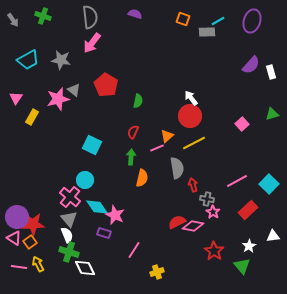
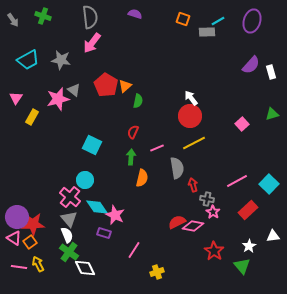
orange triangle at (167, 136): moved 42 px left, 50 px up
green cross at (69, 252): rotated 18 degrees clockwise
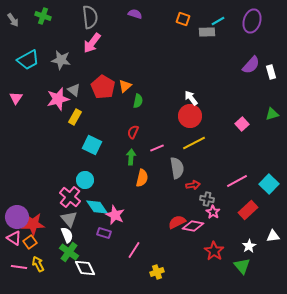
red pentagon at (106, 85): moved 3 px left, 2 px down
yellow rectangle at (32, 117): moved 43 px right
red arrow at (193, 185): rotated 96 degrees clockwise
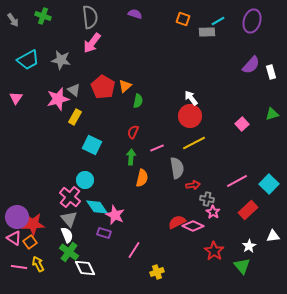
pink diamond at (193, 226): rotated 15 degrees clockwise
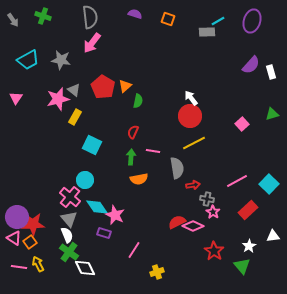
orange square at (183, 19): moved 15 px left
pink line at (157, 148): moved 4 px left, 3 px down; rotated 32 degrees clockwise
orange semicircle at (142, 178): moved 3 px left, 1 px down; rotated 66 degrees clockwise
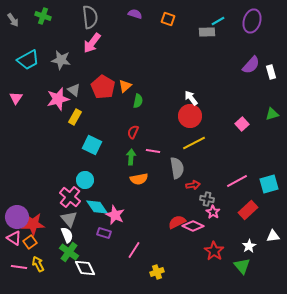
cyan square at (269, 184): rotated 30 degrees clockwise
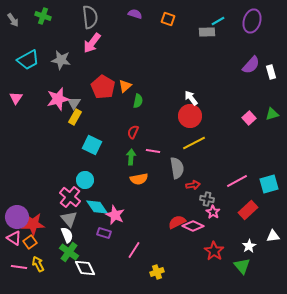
gray triangle at (74, 90): moved 13 px down; rotated 24 degrees clockwise
pink square at (242, 124): moved 7 px right, 6 px up
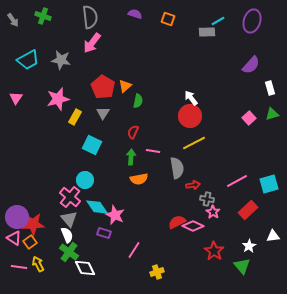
white rectangle at (271, 72): moved 1 px left, 16 px down
gray triangle at (74, 103): moved 29 px right, 10 px down
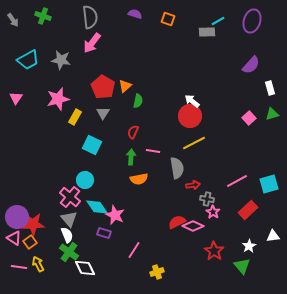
white arrow at (191, 98): moved 1 px right, 3 px down; rotated 14 degrees counterclockwise
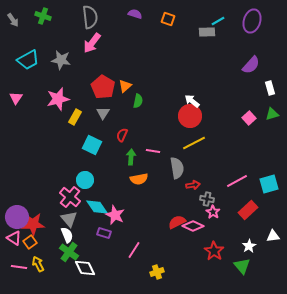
red semicircle at (133, 132): moved 11 px left, 3 px down
